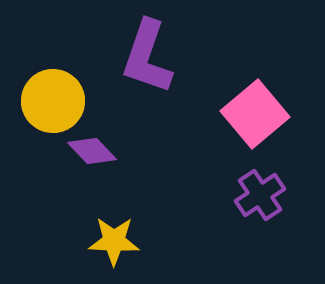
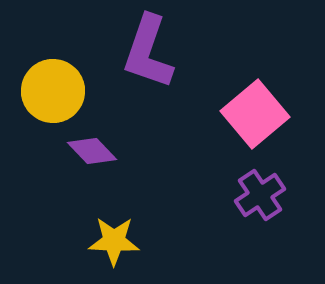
purple L-shape: moved 1 px right, 5 px up
yellow circle: moved 10 px up
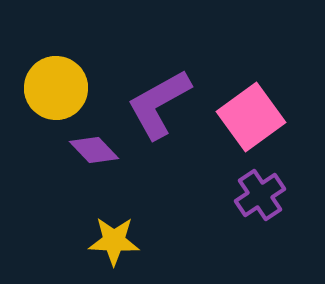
purple L-shape: moved 11 px right, 52 px down; rotated 42 degrees clockwise
yellow circle: moved 3 px right, 3 px up
pink square: moved 4 px left, 3 px down; rotated 4 degrees clockwise
purple diamond: moved 2 px right, 1 px up
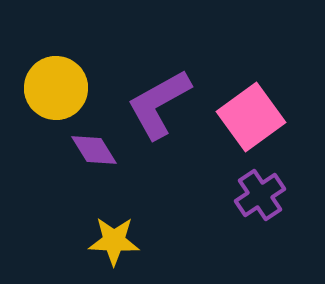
purple diamond: rotated 12 degrees clockwise
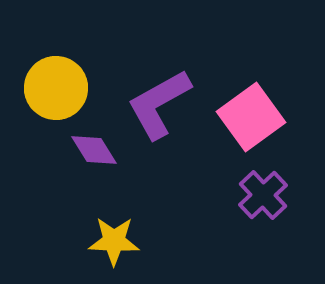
purple cross: moved 3 px right; rotated 9 degrees counterclockwise
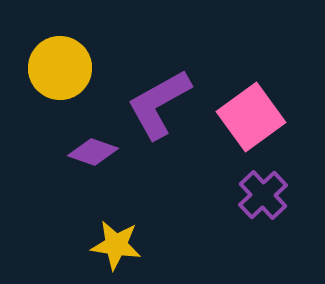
yellow circle: moved 4 px right, 20 px up
purple diamond: moved 1 px left, 2 px down; rotated 39 degrees counterclockwise
yellow star: moved 2 px right, 4 px down; rotated 6 degrees clockwise
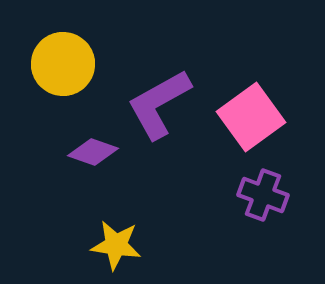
yellow circle: moved 3 px right, 4 px up
purple cross: rotated 27 degrees counterclockwise
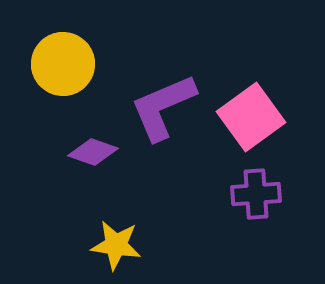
purple L-shape: moved 4 px right, 3 px down; rotated 6 degrees clockwise
purple cross: moved 7 px left, 1 px up; rotated 24 degrees counterclockwise
